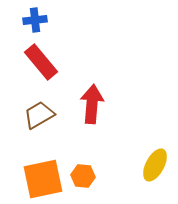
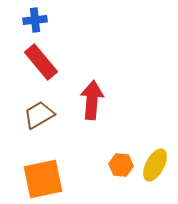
red arrow: moved 4 px up
orange hexagon: moved 38 px right, 11 px up
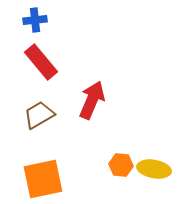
red arrow: rotated 18 degrees clockwise
yellow ellipse: moved 1 px left, 4 px down; rotated 72 degrees clockwise
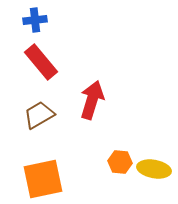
red arrow: rotated 6 degrees counterclockwise
orange hexagon: moved 1 px left, 3 px up
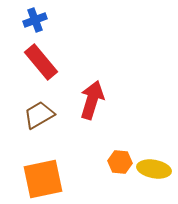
blue cross: rotated 15 degrees counterclockwise
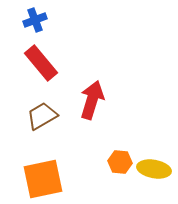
red rectangle: moved 1 px down
brown trapezoid: moved 3 px right, 1 px down
